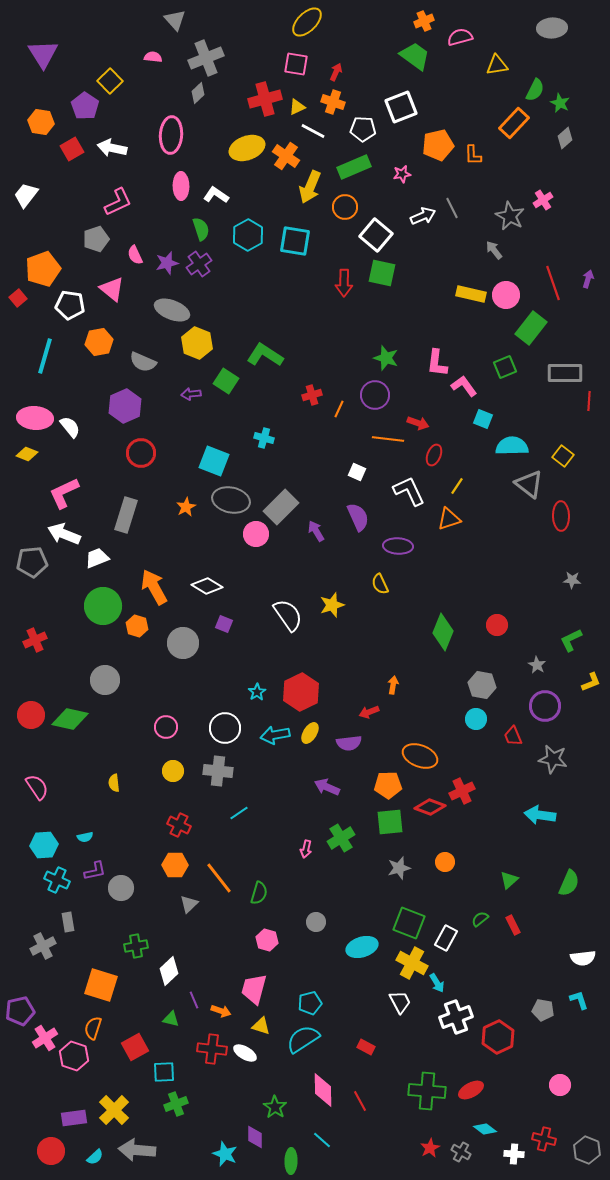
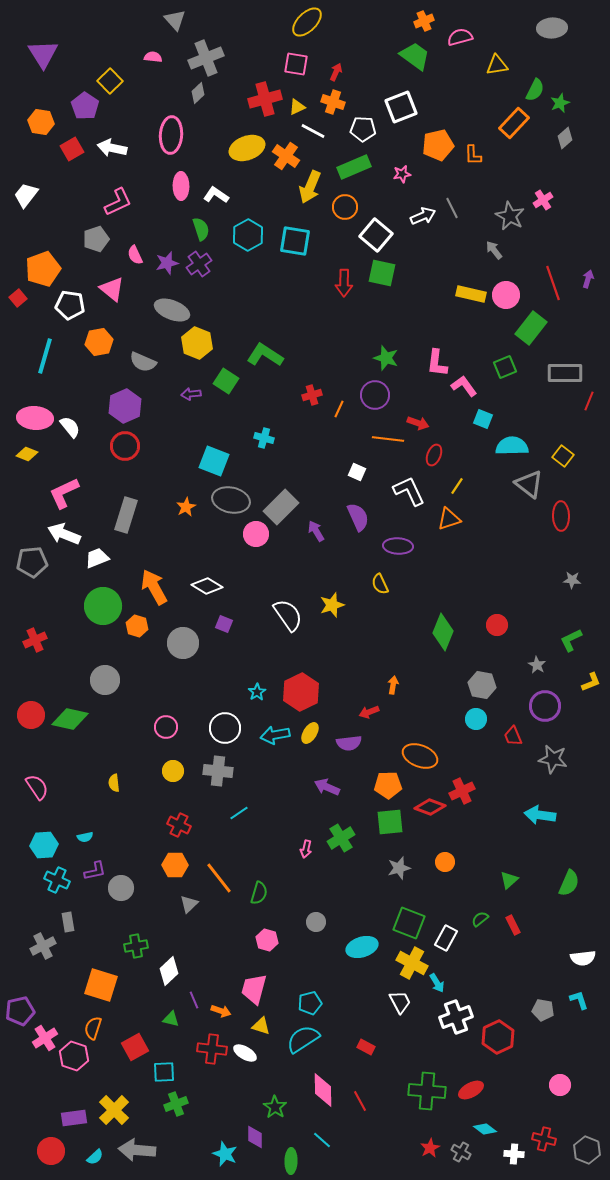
green star at (560, 103): rotated 24 degrees clockwise
red line at (589, 401): rotated 18 degrees clockwise
red circle at (141, 453): moved 16 px left, 7 px up
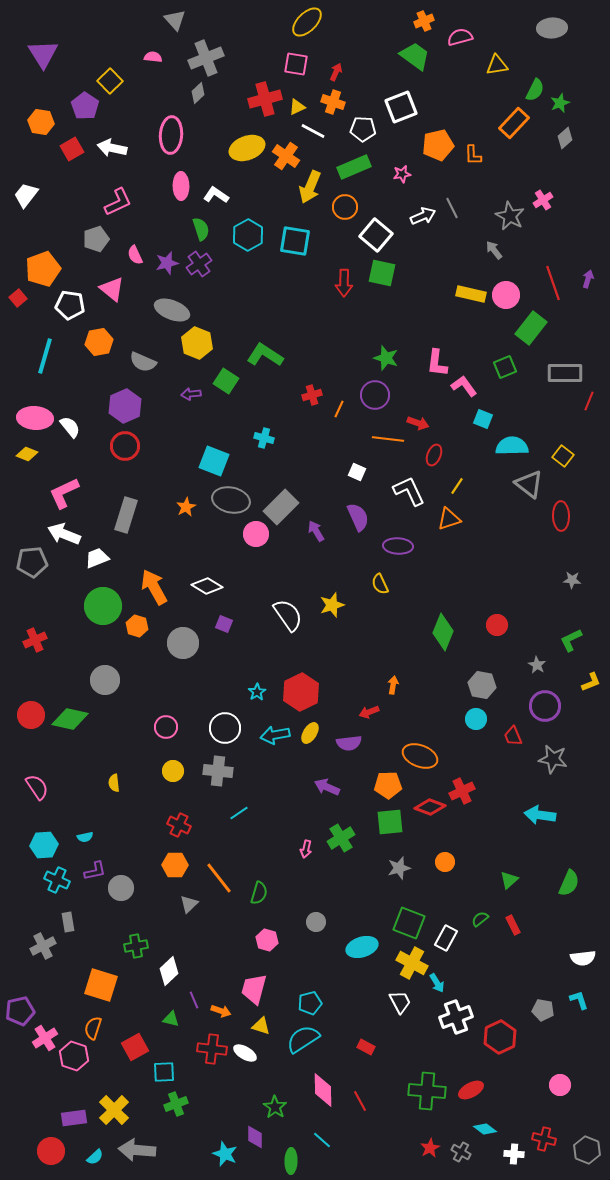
red hexagon at (498, 1037): moved 2 px right
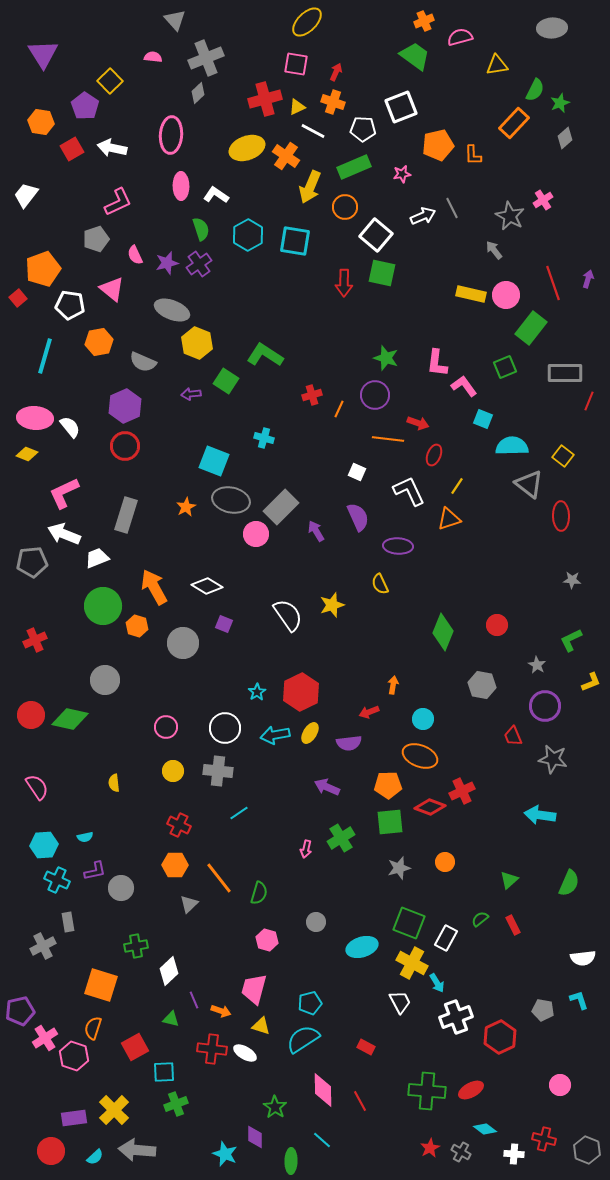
cyan circle at (476, 719): moved 53 px left
